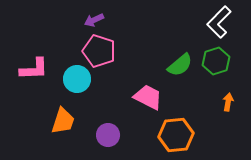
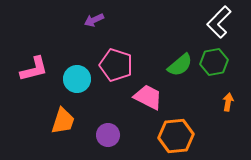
pink pentagon: moved 17 px right, 14 px down
green hexagon: moved 2 px left, 1 px down; rotated 8 degrees clockwise
pink L-shape: rotated 12 degrees counterclockwise
orange hexagon: moved 1 px down
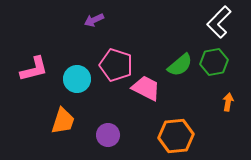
pink trapezoid: moved 2 px left, 9 px up
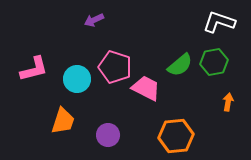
white L-shape: rotated 64 degrees clockwise
pink pentagon: moved 1 px left, 2 px down
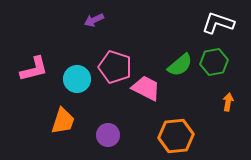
white L-shape: moved 1 px left, 1 px down
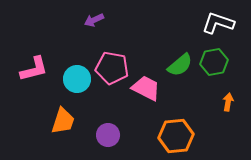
pink pentagon: moved 3 px left, 1 px down; rotated 8 degrees counterclockwise
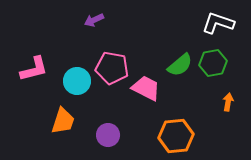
green hexagon: moved 1 px left, 1 px down
cyan circle: moved 2 px down
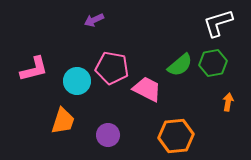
white L-shape: rotated 36 degrees counterclockwise
pink trapezoid: moved 1 px right, 1 px down
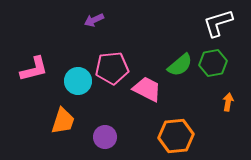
pink pentagon: rotated 16 degrees counterclockwise
cyan circle: moved 1 px right
purple circle: moved 3 px left, 2 px down
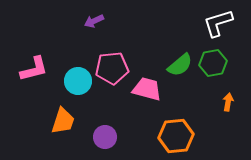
purple arrow: moved 1 px down
pink trapezoid: rotated 12 degrees counterclockwise
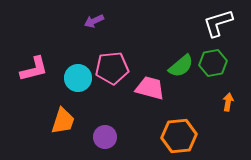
green semicircle: moved 1 px right, 1 px down
cyan circle: moved 3 px up
pink trapezoid: moved 3 px right, 1 px up
orange hexagon: moved 3 px right
